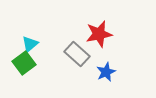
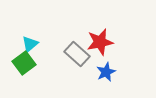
red star: moved 1 px right, 8 px down
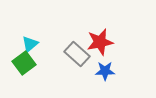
blue star: moved 1 px left, 1 px up; rotated 24 degrees clockwise
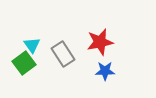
cyan triangle: moved 2 px right, 1 px down; rotated 24 degrees counterclockwise
gray rectangle: moved 14 px left; rotated 15 degrees clockwise
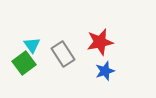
blue star: rotated 18 degrees counterclockwise
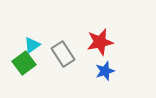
cyan triangle: rotated 30 degrees clockwise
